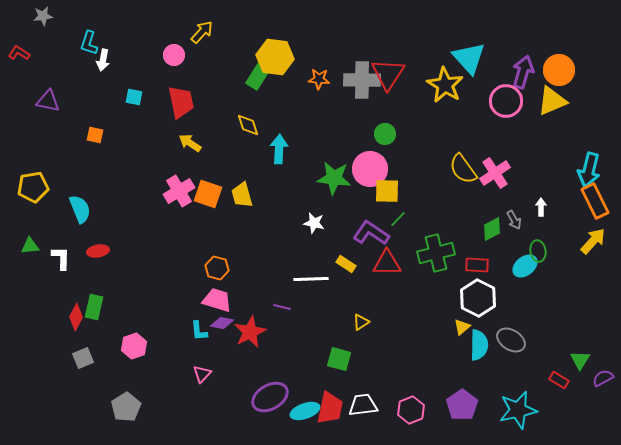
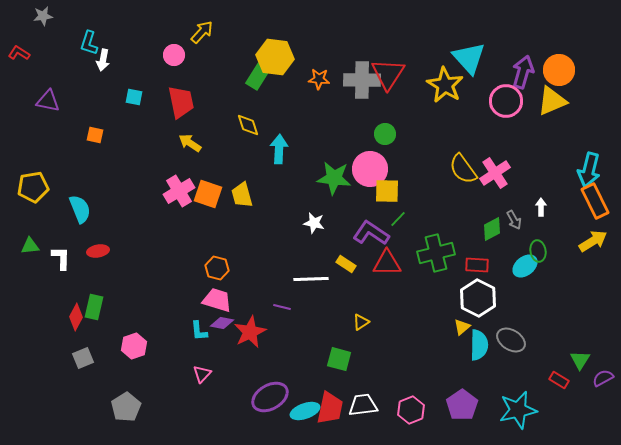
yellow arrow at (593, 241): rotated 16 degrees clockwise
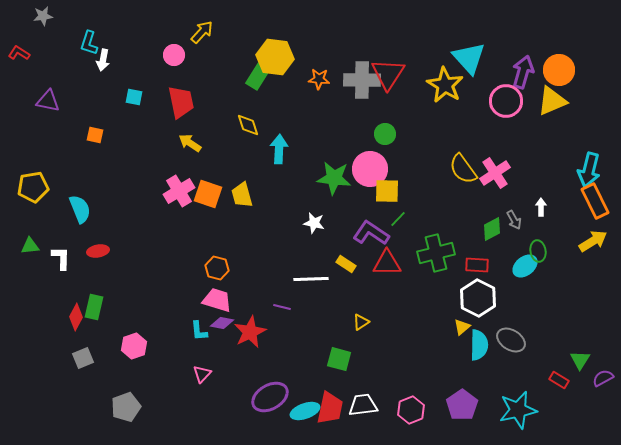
gray pentagon at (126, 407): rotated 12 degrees clockwise
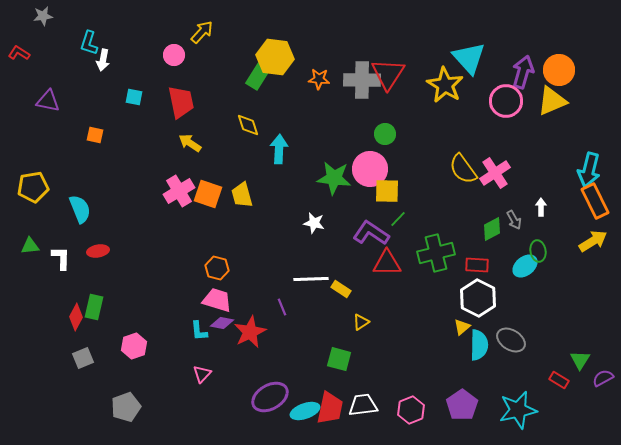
yellow rectangle at (346, 264): moved 5 px left, 25 px down
purple line at (282, 307): rotated 54 degrees clockwise
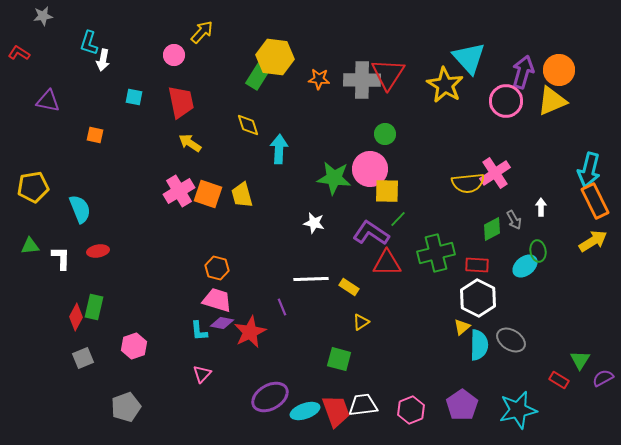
yellow semicircle at (463, 169): moved 5 px right, 14 px down; rotated 60 degrees counterclockwise
yellow rectangle at (341, 289): moved 8 px right, 2 px up
red trapezoid at (330, 408): moved 6 px right, 3 px down; rotated 32 degrees counterclockwise
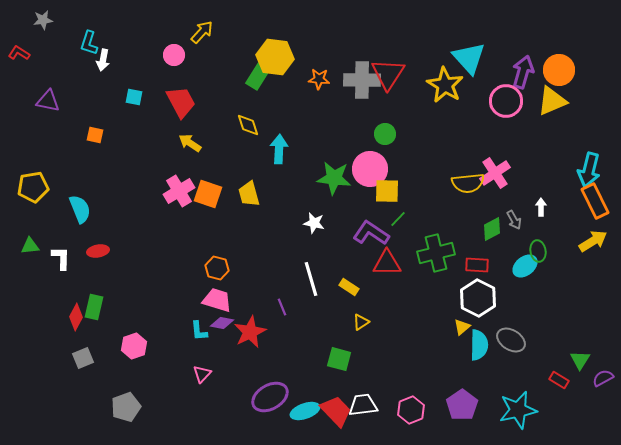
gray star at (43, 16): moved 4 px down
red trapezoid at (181, 102): rotated 16 degrees counterclockwise
yellow trapezoid at (242, 195): moved 7 px right, 1 px up
white line at (311, 279): rotated 76 degrees clockwise
red trapezoid at (336, 411): rotated 24 degrees counterclockwise
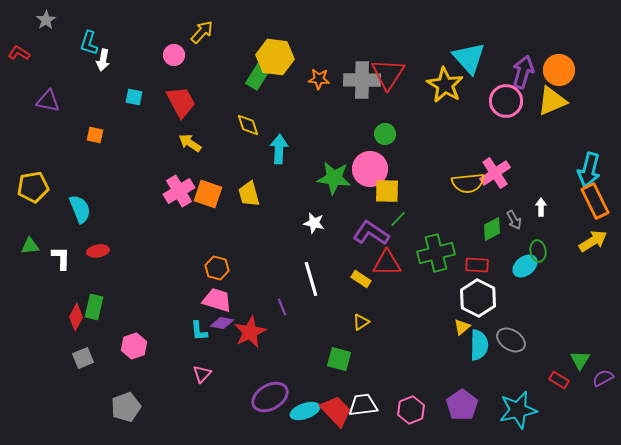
gray star at (43, 20): moved 3 px right; rotated 24 degrees counterclockwise
yellow rectangle at (349, 287): moved 12 px right, 8 px up
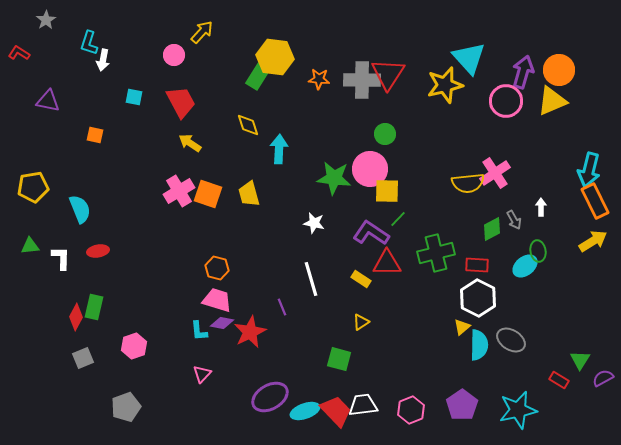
yellow star at (445, 85): rotated 27 degrees clockwise
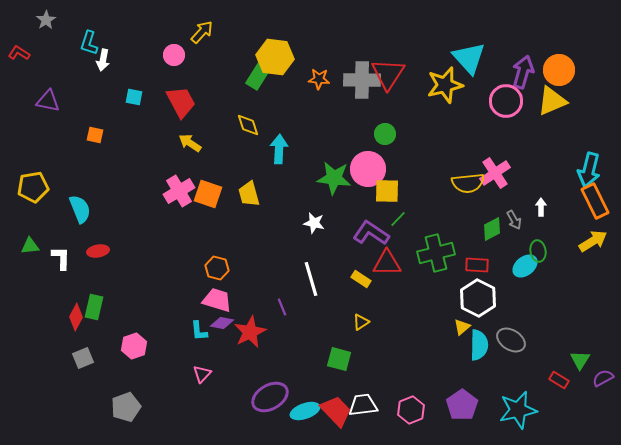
pink circle at (370, 169): moved 2 px left
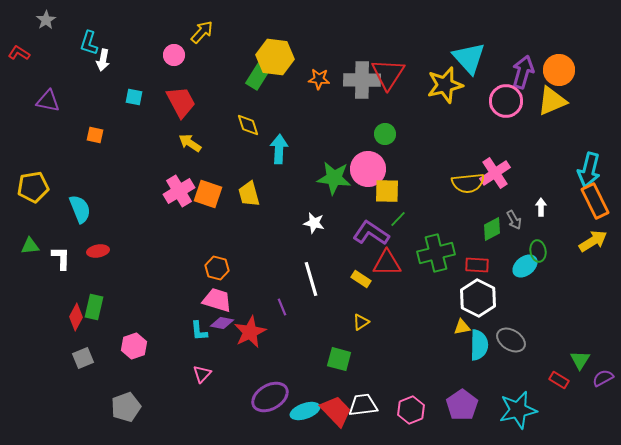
yellow triangle at (462, 327): rotated 30 degrees clockwise
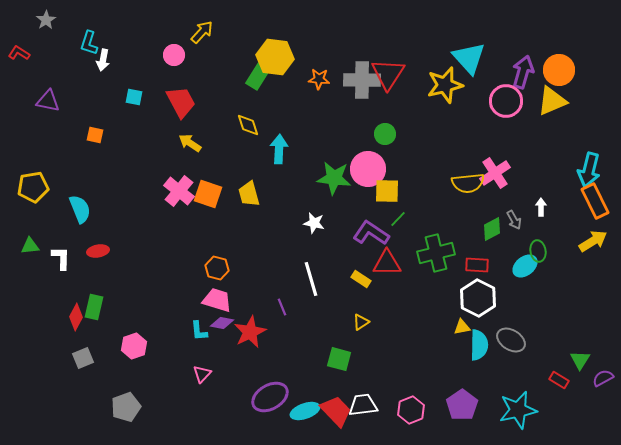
pink cross at (179, 191): rotated 20 degrees counterclockwise
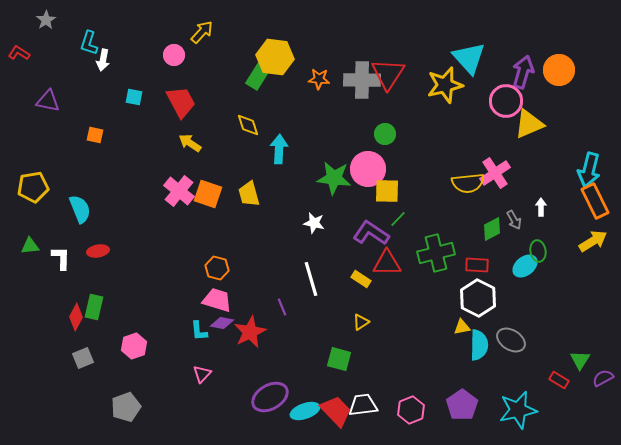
yellow triangle at (552, 101): moved 23 px left, 23 px down
